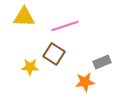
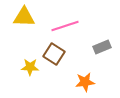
gray rectangle: moved 15 px up
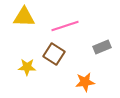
yellow star: moved 3 px left
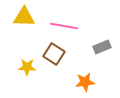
pink line: moved 1 px left; rotated 28 degrees clockwise
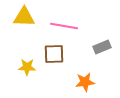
brown square: rotated 35 degrees counterclockwise
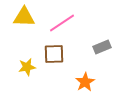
pink line: moved 2 px left, 3 px up; rotated 44 degrees counterclockwise
yellow star: rotated 12 degrees counterclockwise
orange star: rotated 24 degrees counterclockwise
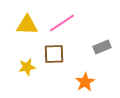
yellow triangle: moved 3 px right, 8 px down
